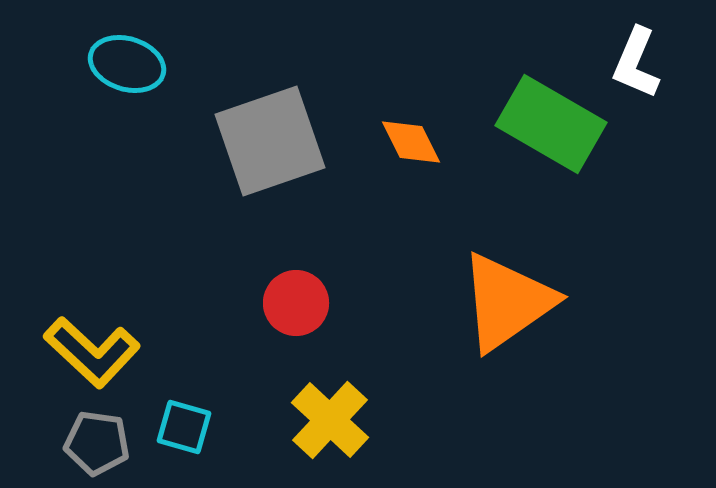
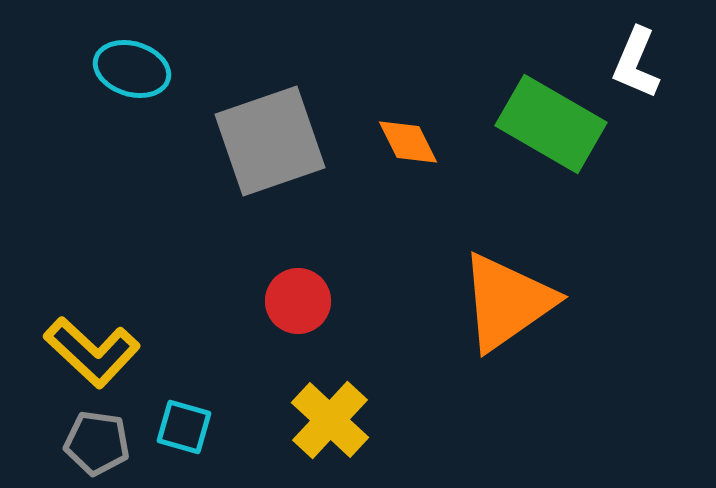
cyan ellipse: moved 5 px right, 5 px down
orange diamond: moved 3 px left
red circle: moved 2 px right, 2 px up
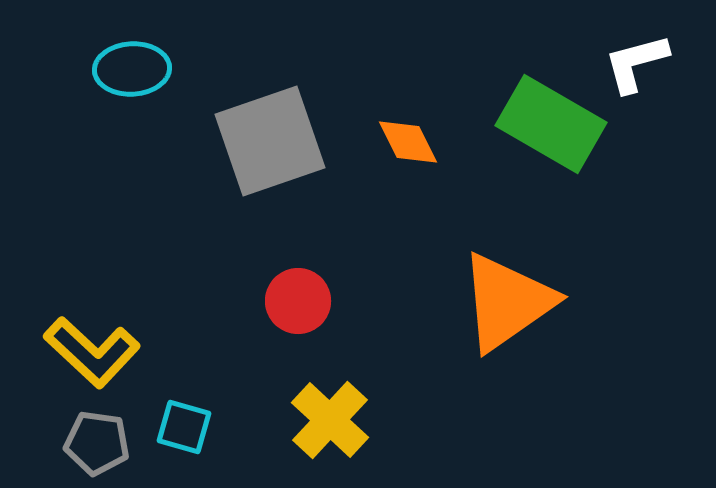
white L-shape: rotated 52 degrees clockwise
cyan ellipse: rotated 20 degrees counterclockwise
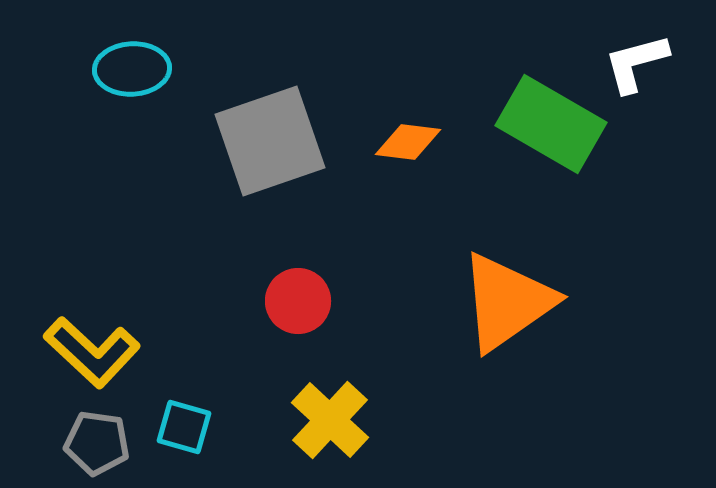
orange diamond: rotated 56 degrees counterclockwise
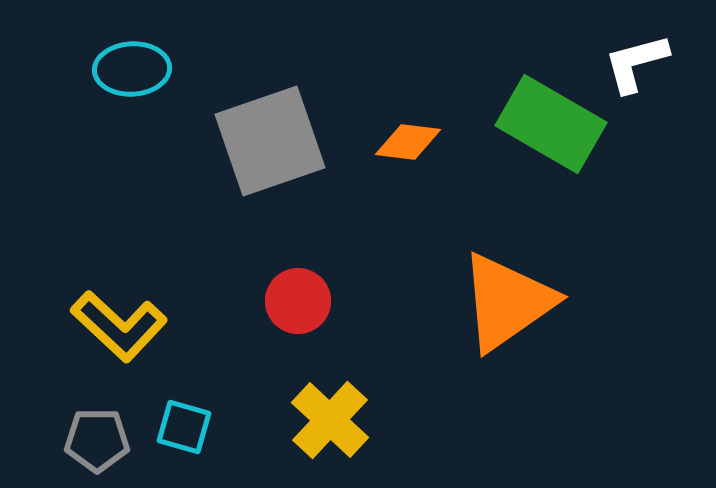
yellow L-shape: moved 27 px right, 26 px up
gray pentagon: moved 3 px up; rotated 8 degrees counterclockwise
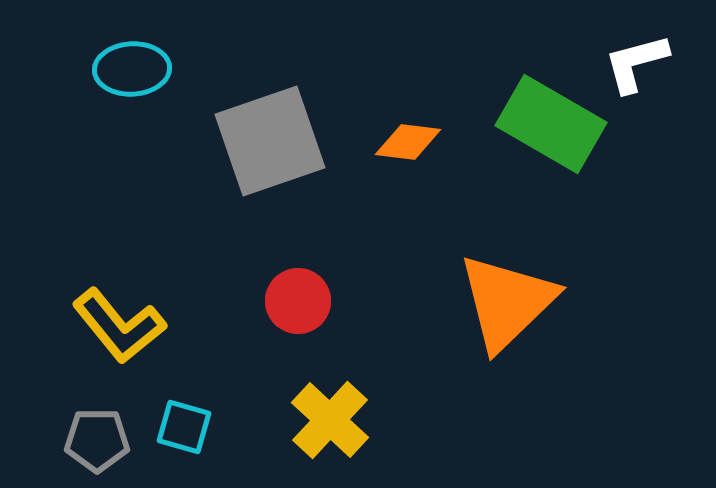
orange triangle: rotated 9 degrees counterclockwise
yellow L-shape: rotated 8 degrees clockwise
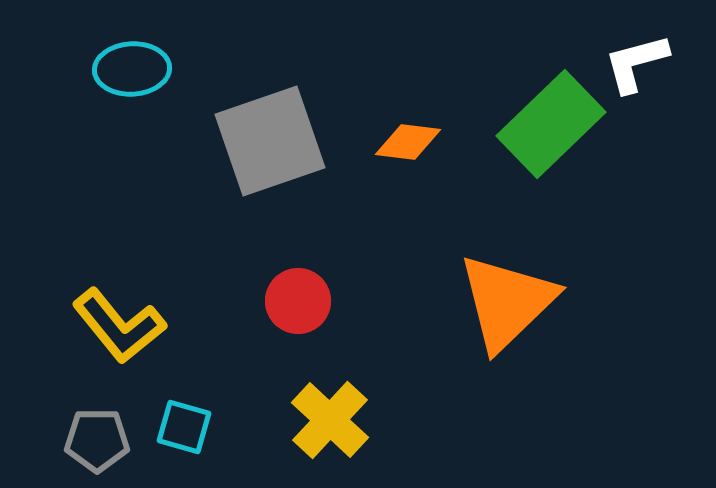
green rectangle: rotated 74 degrees counterclockwise
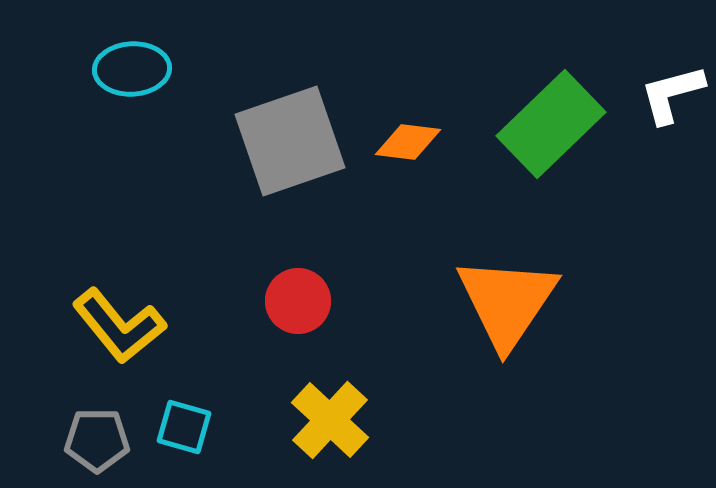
white L-shape: moved 36 px right, 31 px down
gray square: moved 20 px right
orange triangle: rotated 12 degrees counterclockwise
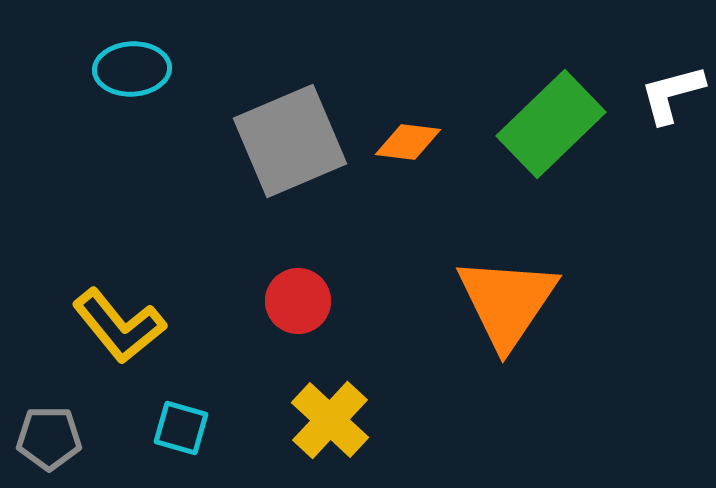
gray square: rotated 4 degrees counterclockwise
cyan square: moved 3 px left, 1 px down
gray pentagon: moved 48 px left, 2 px up
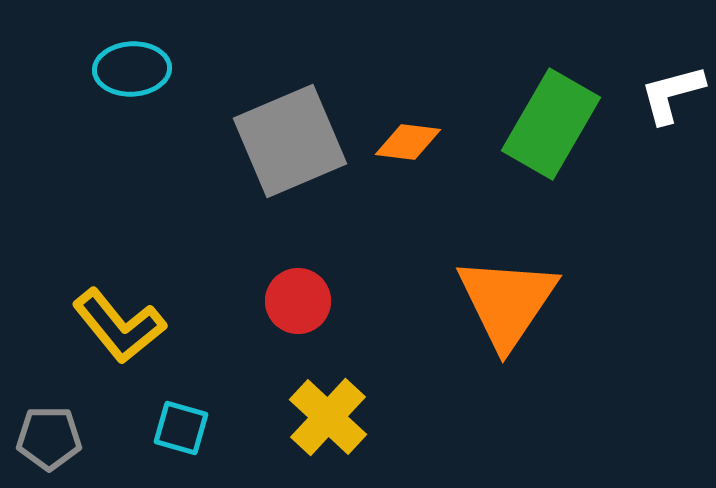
green rectangle: rotated 16 degrees counterclockwise
yellow cross: moved 2 px left, 3 px up
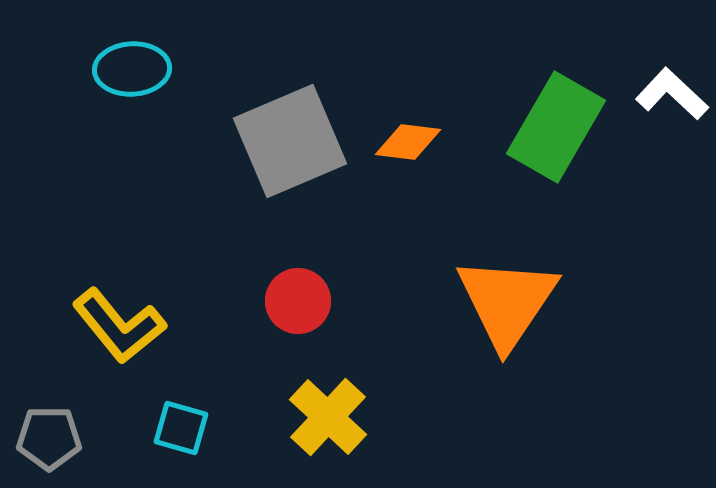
white L-shape: rotated 58 degrees clockwise
green rectangle: moved 5 px right, 3 px down
